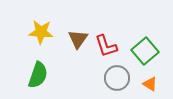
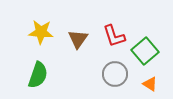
red L-shape: moved 8 px right, 10 px up
gray circle: moved 2 px left, 4 px up
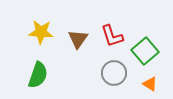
red L-shape: moved 2 px left
gray circle: moved 1 px left, 1 px up
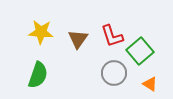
green square: moved 5 px left
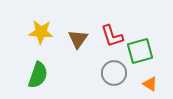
green square: rotated 24 degrees clockwise
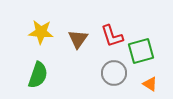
green square: moved 1 px right
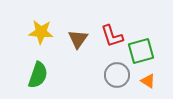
gray circle: moved 3 px right, 2 px down
orange triangle: moved 2 px left, 3 px up
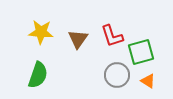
green square: moved 1 px down
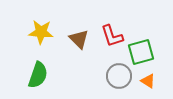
brown triangle: moved 1 px right; rotated 20 degrees counterclockwise
gray circle: moved 2 px right, 1 px down
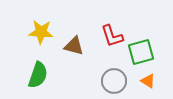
brown triangle: moved 5 px left, 7 px down; rotated 30 degrees counterclockwise
gray circle: moved 5 px left, 5 px down
